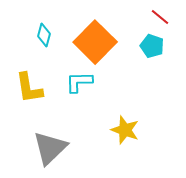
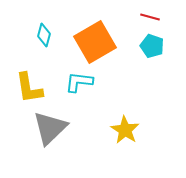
red line: moved 10 px left; rotated 24 degrees counterclockwise
orange square: rotated 15 degrees clockwise
cyan L-shape: rotated 8 degrees clockwise
yellow star: rotated 12 degrees clockwise
gray triangle: moved 20 px up
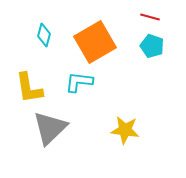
yellow star: rotated 24 degrees counterclockwise
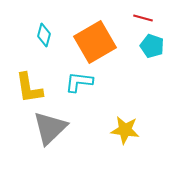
red line: moved 7 px left, 1 px down
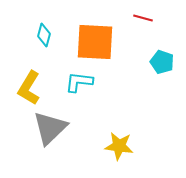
orange square: rotated 33 degrees clockwise
cyan pentagon: moved 10 px right, 16 px down
yellow L-shape: rotated 40 degrees clockwise
yellow star: moved 6 px left, 16 px down
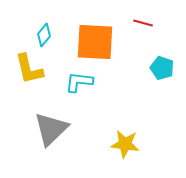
red line: moved 5 px down
cyan diamond: rotated 25 degrees clockwise
cyan pentagon: moved 6 px down
yellow L-shape: moved 19 px up; rotated 44 degrees counterclockwise
gray triangle: moved 1 px right, 1 px down
yellow star: moved 6 px right, 2 px up
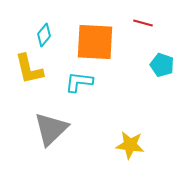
cyan pentagon: moved 3 px up
yellow star: moved 5 px right, 1 px down
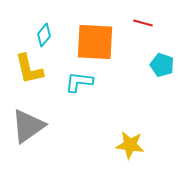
gray triangle: moved 23 px left, 3 px up; rotated 9 degrees clockwise
